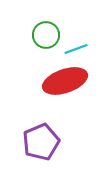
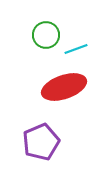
red ellipse: moved 1 px left, 6 px down
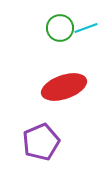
green circle: moved 14 px right, 7 px up
cyan line: moved 10 px right, 21 px up
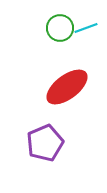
red ellipse: moved 3 px right; rotated 18 degrees counterclockwise
purple pentagon: moved 4 px right, 1 px down
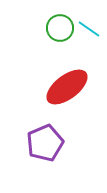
cyan line: moved 3 px right, 1 px down; rotated 55 degrees clockwise
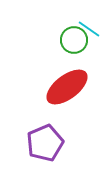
green circle: moved 14 px right, 12 px down
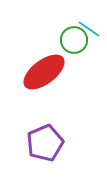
red ellipse: moved 23 px left, 15 px up
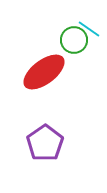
purple pentagon: rotated 12 degrees counterclockwise
